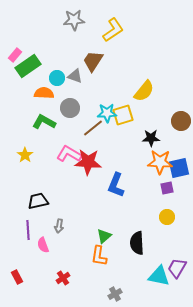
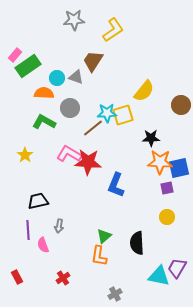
gray triangle: moved 1 px right, 1 px down
brown circle: moved 16 px up
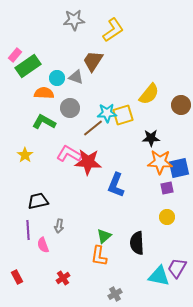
yellow semicircle: moved 5 px right, 3 px down
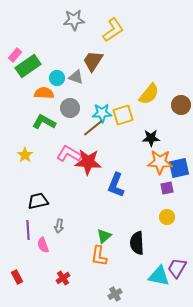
cyan star: moved 5 px left
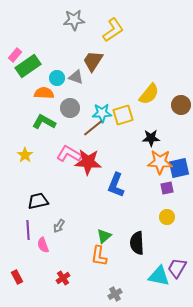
gray arrow: rotated 24 degrees clockwise
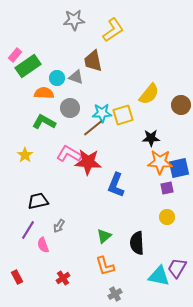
brown trapezoid: rotated 45 degrees counterclockwise
purple line: rotated 36 degrees clockwise
orange L-shape: moved 6 px right, 10 px down; rotated 25 degrees counterclockwise
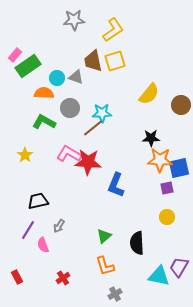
yellow square: moved 8 px left, 54 px up
orange star: moved 2 px up
purple trapezoid: moved 2 px right, 1 px up
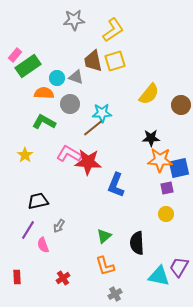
gray circle: moved 4 px up
yellow circle: moved 1 px left, 3 px up
red rectangle: rotated 24 degrees clockwise
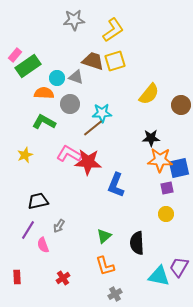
brown trapezoid: rotated 120 degrees clockwise
yellow star: rotated 14 degrees clockwise
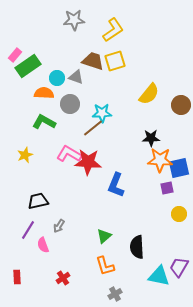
yellow circle: moved 13 px right
black semicircle: moved 4 px down
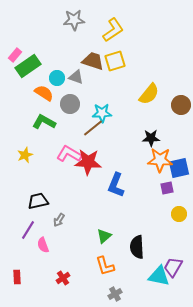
orange semicircle: rotated 30 degrees clockwise
gray arrow: moved 6 px up
purple trapezoid: moved 6 px left
